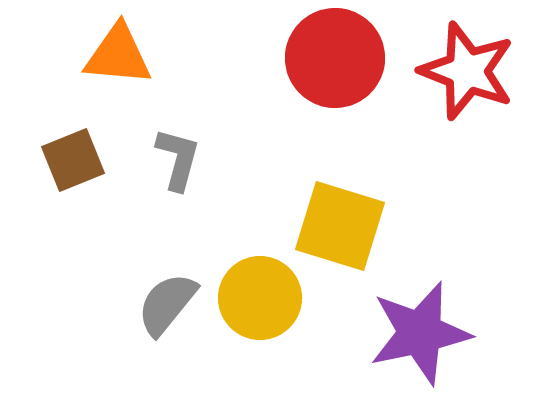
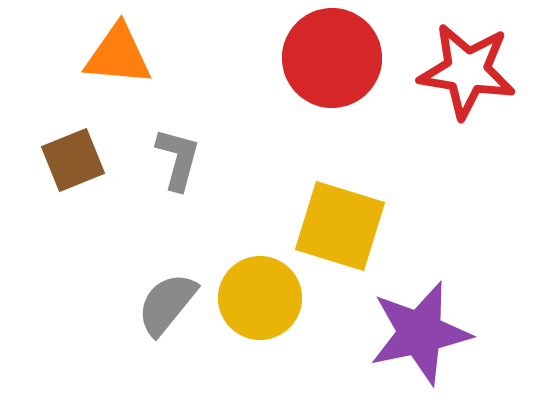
red circle: moved 3 px left
red star: rotated 12 degrees counterclockwise
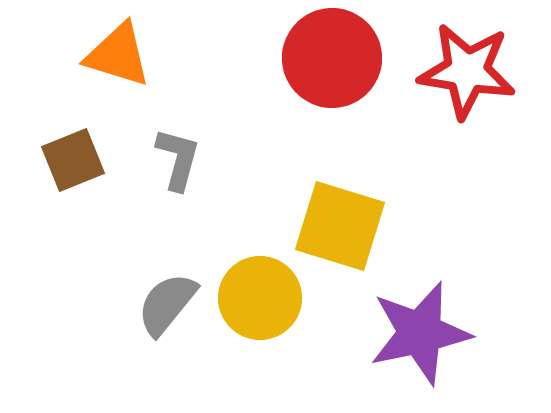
orange triangle: rotated 12 degrees clockwise
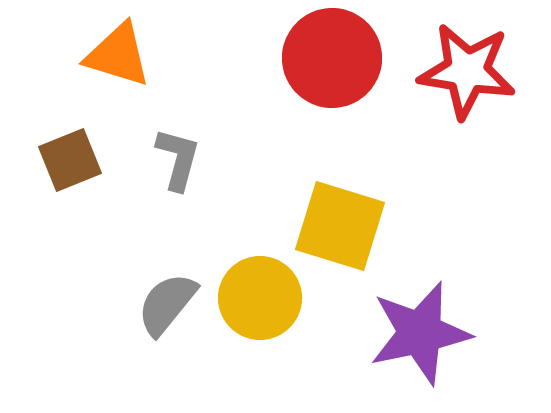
brown square: moved 3 px left
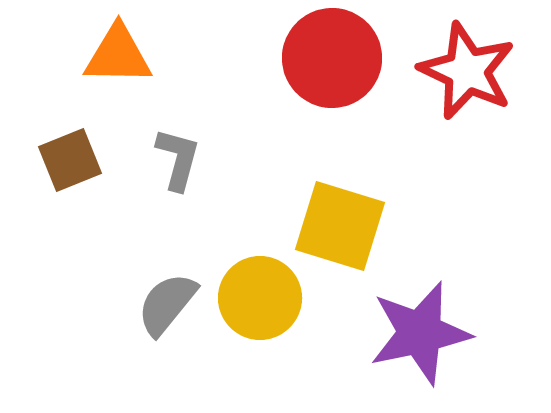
orange triangle: rotated 16 degrees counterclockwise
red star: rotated 16 degrees clockwise
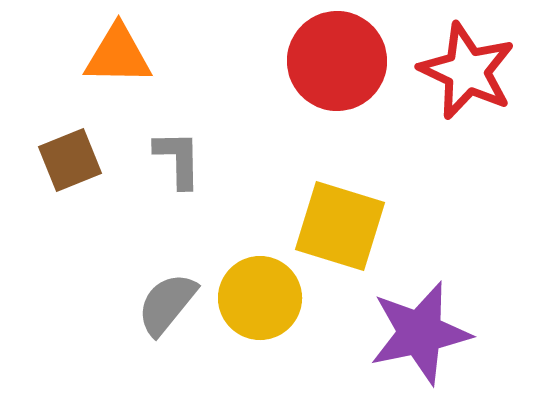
red circle: moved 5 px right, 3 px down
gray L-shape: rotated 16 degrees counterclockwise
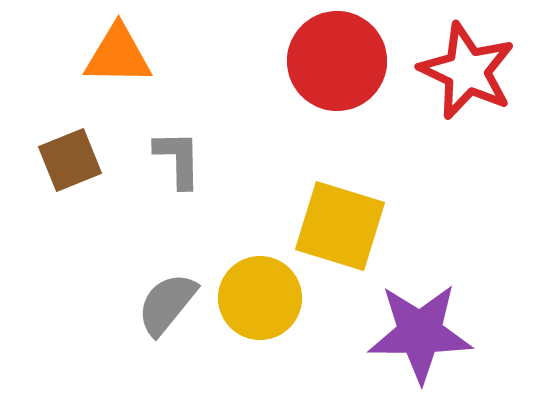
purple star: rotated 12 degrees clockwise
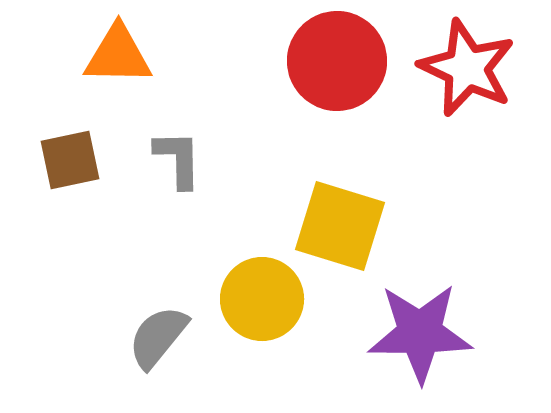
red star: moved 3 px up
brown square: rotated 10 degrees clockwise
yellow circle: moved 2 px right, 1 px down
gray semicircle: moved 9 px left, 33 px down
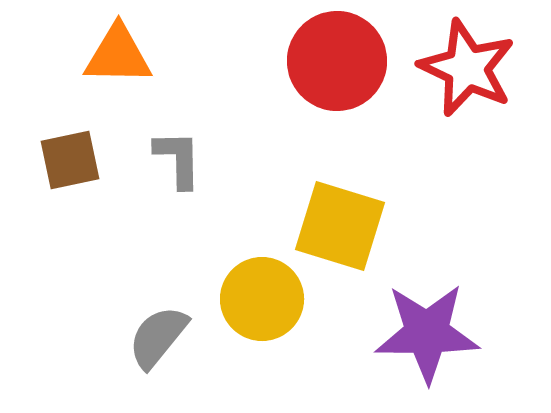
purple star: moved 7 px right
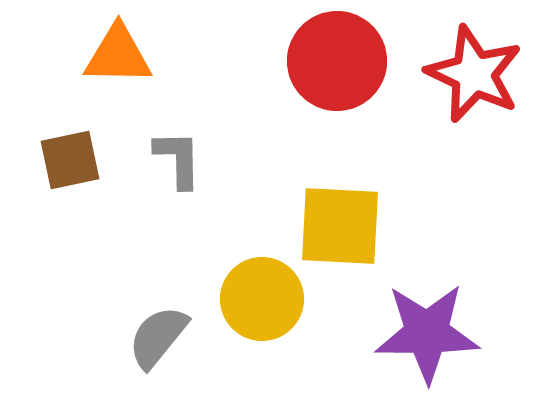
red star: moved 7 px right, 6 px down
yellow square: rotated 14 degrees counterclockwise
